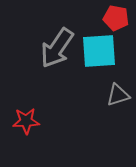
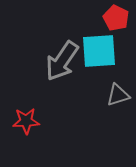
red pentagon: rotated 15 degrees clockwise
gray arrow: moved 5 px right, 13 px down
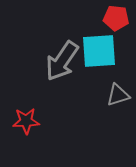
red pentagon: rotated 20 degrees counterclockwise
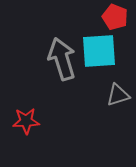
red pentagon: moved 1 px left, 1 px up; rotated 15 degrees clockwise
gray arrow: moved 2 px up; rotated 129 degrees clockwise
